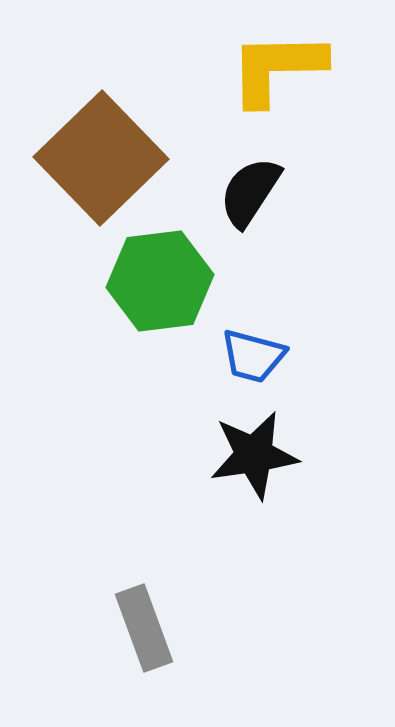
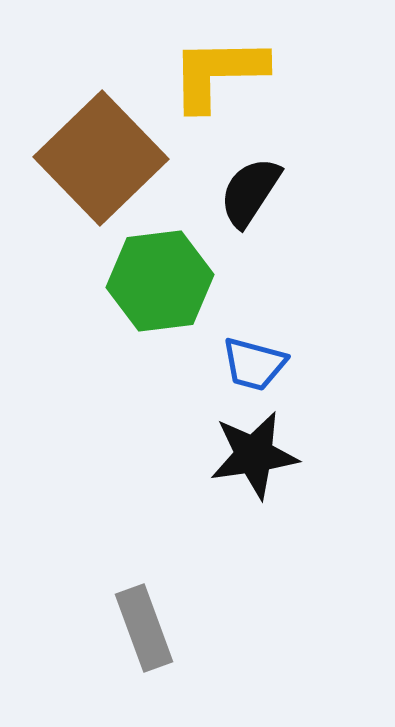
yellow L-shape: moved 59 px left, 5 px down
blue trapezoid: moved 1 px right, 8 px down
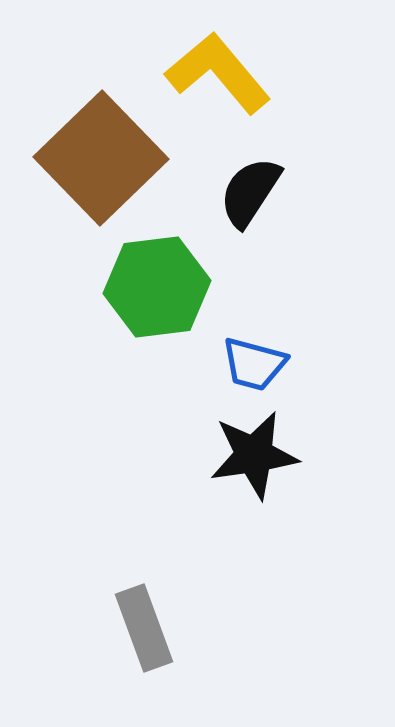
yellow L-shape: rotated 51 degrees clockwise
green hexagon: moved 3 px left, 6 px down
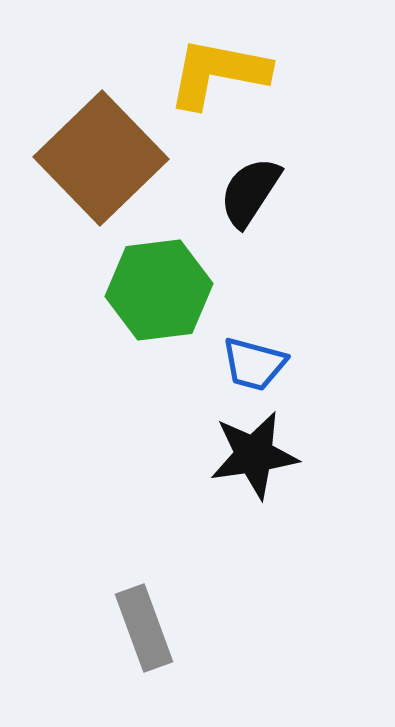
yellow L-shape: rotated 39 degrees counterclockwise
green hexagon: moved 2 px right, 3 px down
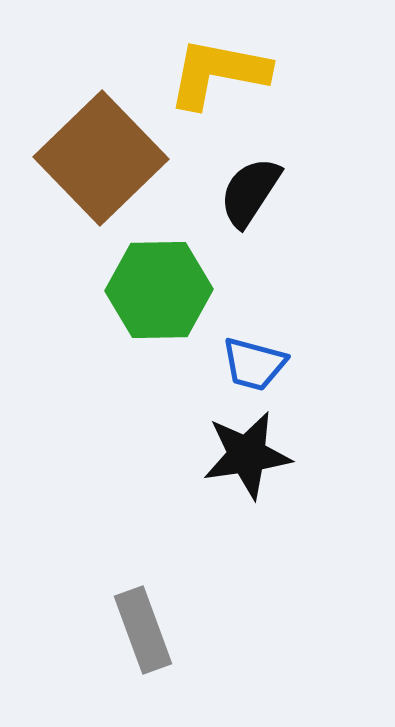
green hexagon: rotated 6 degrees clockwise
black star: moved 7 px left
gray rectangle: moved 1 px left, 2 px down
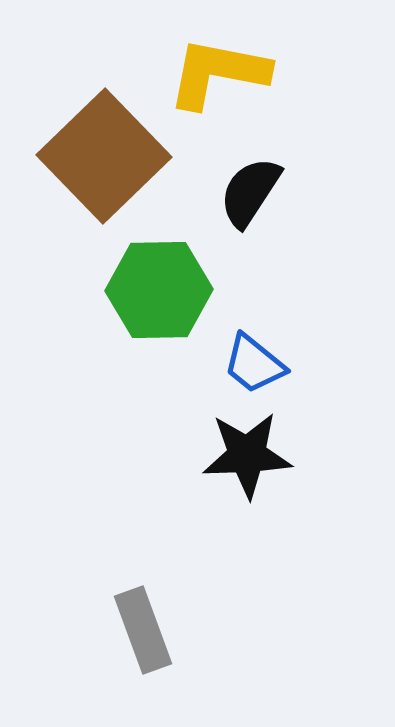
brown square: moved 3 px right, 2 px up
blue trapezoid: rotated 24 degrees clockwise
black star: rotated 6 degrees clockwise
